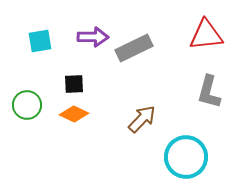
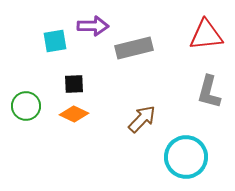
purple arrow: moved 11 px up
cyan square: moved 15 px right
gray rectangle: rotated 12 degrees clockwise
green circle: moved 1 px left, 1 px down
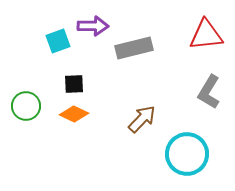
cyan square: moved 3 px right; rotated 10 degrees counterclockwise
gray L-shape: rotated 16 degrees clockwise
cyan circle: moved 1 px right, 3 px up
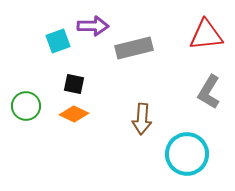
black square: rotated 15 degrees clockwise
brown arrow: rotated 140 degrees clockwise
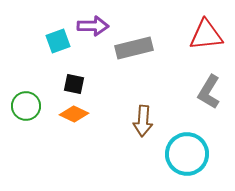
brown arrow: moved 1 px right, 2 px down
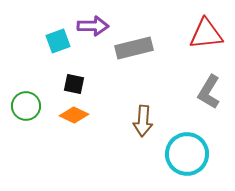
red triangle: moved 1 px up
orange diamond: moved 1 px down
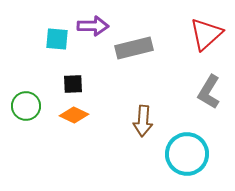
red triangle: rotated 36 degrees counterclockwise
cyan square: moved 1 px left, 2 px up; rotated 25 degrees clockwise
black square: moved 1 px left; rotated 15 degrees counterclockwise
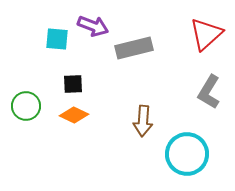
purple arrow: rotated 20 degrees clockwise
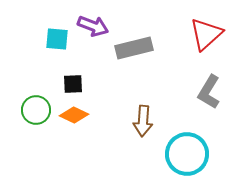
green circle: moved 10 px right, 4 px down
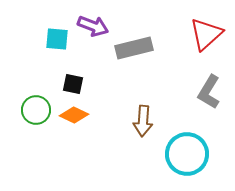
black square: rotated 15 degrees clockwise
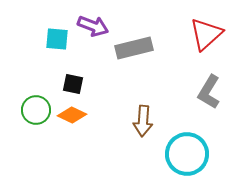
orange diamond: moved 2 px left
